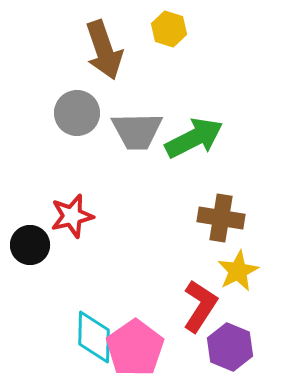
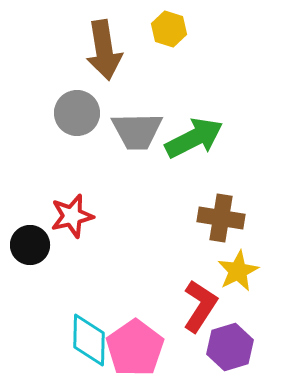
brown arrow: rotated 10 degrees clockwise
cyan diamond: moved 5 px left, 3 px down
purple hexagon: rotated 21 degrees clockwise
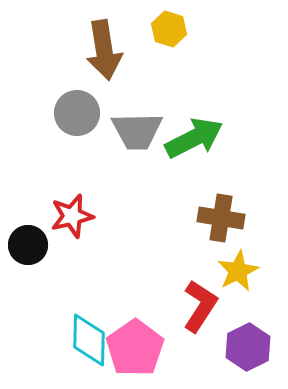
black circle: moved 2 px left
purple hexagon: moved 18 px right; rotated 9 degrees counterclockwise
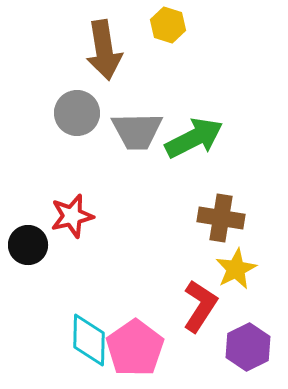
yellow hexagon: moved 1 px left, 4 px up
yellow star: moved 2 px left, 2 px up
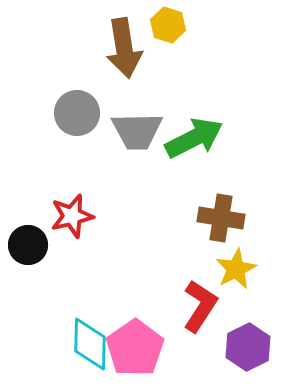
brown arrow: moved 20 px right, 2 px up
cyan diamond: moved 1 px right, 4 px down
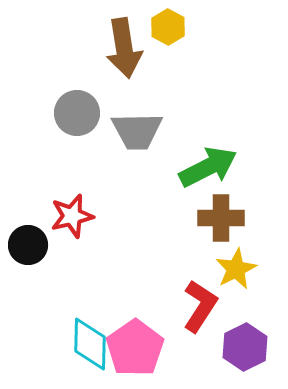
yellow hexagon: moved 2 px down; rotated 12 degrees clockwise
green arrow: moved 14 px right, 29 px down
brown cross: rotated 9 degrees counterclockwise
purple hexagon: moved 3 px left
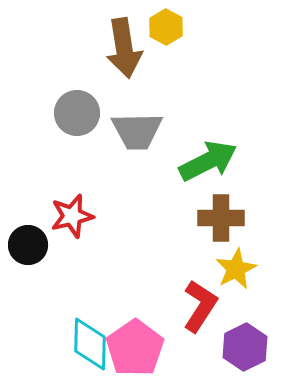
yellow hexagon: moved 2 px left
green arrow: moved 6 px up
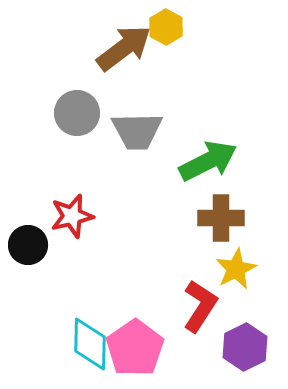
brown arrow: rotated 118 degrees counterclockwise
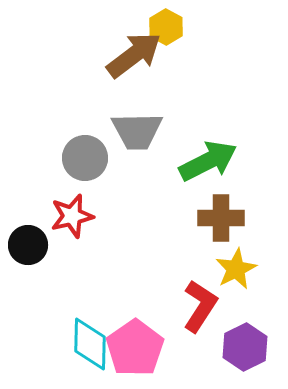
brown arrow: moved 10 px right, 7 px down
gray circle: moved 8 px right, 45 px down
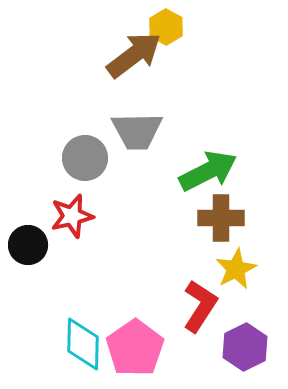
green arrow: moved 10 px down
cyan diamond: moved 7 px left
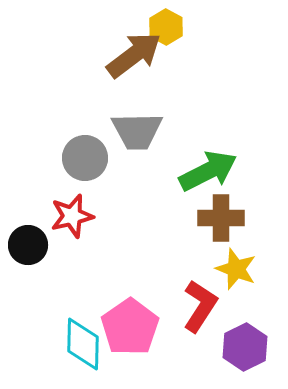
yellow star: rotated 24 degrees counterclockwise
pink pentagon: moved 5 px left, 21 px up
